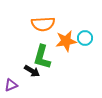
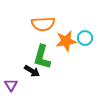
purple triangle: rotated 40 degrees counterclockwise
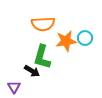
purple triangle: moved 3 px right, 2 px down
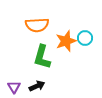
orange semicircle: moved 6 px left, 1 px down
orange star: rotated 10 degrees counterclockwise
black arrow: moved 5 px right, 15 px down; rotated 56 degrees counterclockwise
